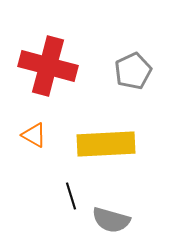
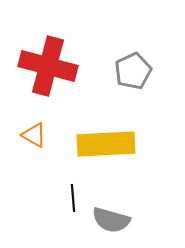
black line: moved 2 px right, 2 px down; rotated 12 degrees clockwise
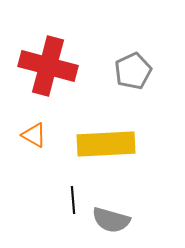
black line: moved 2 px down
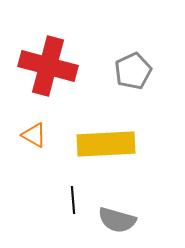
gray semicircle: moved 6 px right
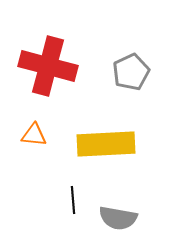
gray pentagon: moved 2 px left, 1 px down
orange triangle: rotated 24 degrees counterclockwise
gray semicircle: moved 1 px right, 2 px up; rotated 6 degrees counterclockwise
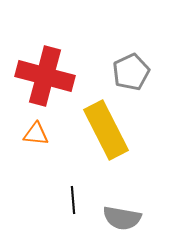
red cross: moved 3 px left, 10 px down
orange triangle: moved 2 px right, 1 px up
yellow rectangle: moved 14 px up; rotated 66 degrees clockwise
gray semicircle: moved 4 px right
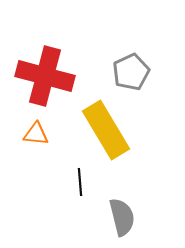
yellow rectangle: rotated 4 degrees counterclockwise
black line: moved 7 px right, 18 px up
gray semicircle: moved 1 px up; rotated 114 degrees counterclockwise
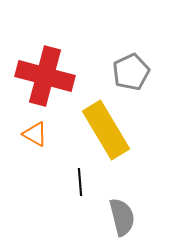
orange triangle: moved 1 px left; rotated 24 degrees clockwise
